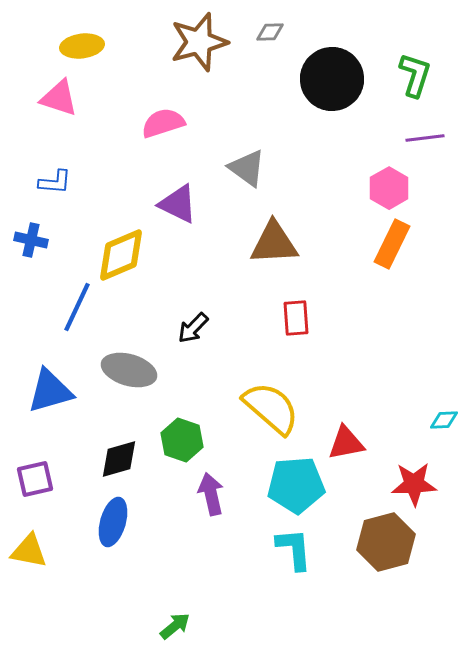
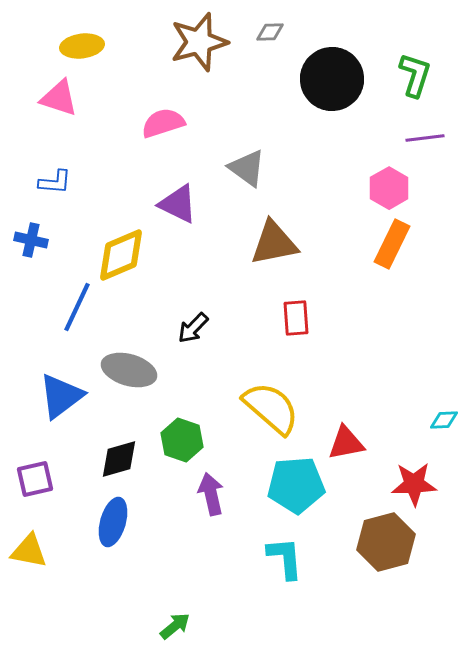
brown triangle: rotated 8 degrees counterclockwise
blue triangle: moved 11 px right, 5 px down; rotated 21 degrees counterclockwise
cyan L-shape: moved 9 px left, 9 px down
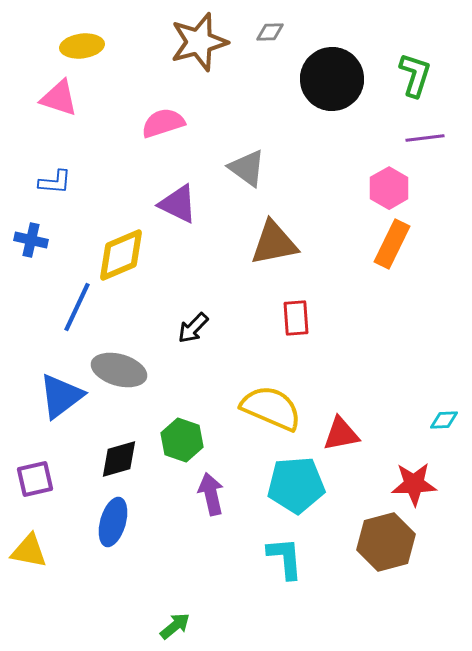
gray ellipse: moved 10 px left
yellow semicircle: rotated 18 degrees counterclockwise
red triangle: moved 5 px left, 9 px up
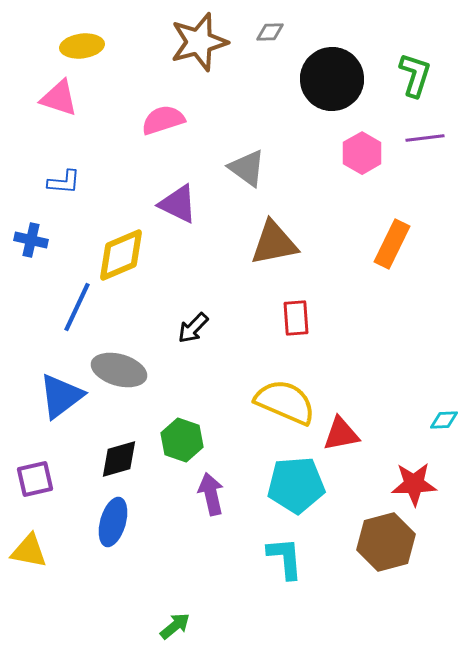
pink semicircle: moved 3 px up
blue L-shape: moved 9 px right
pink hexagon: moved 27 px left, 35 px up
yellow semicircle: moved 14 px right, 6 px up
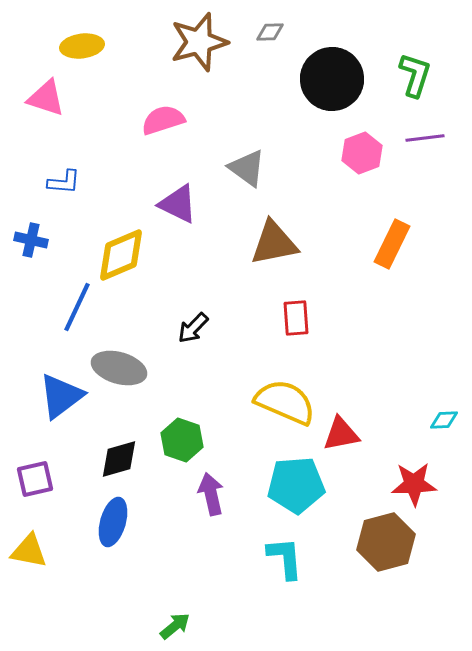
pink triangle: moved 13 px left
pink hexagon: rotated 9 degrees clockwise
gray ellipse: moved 2 px up
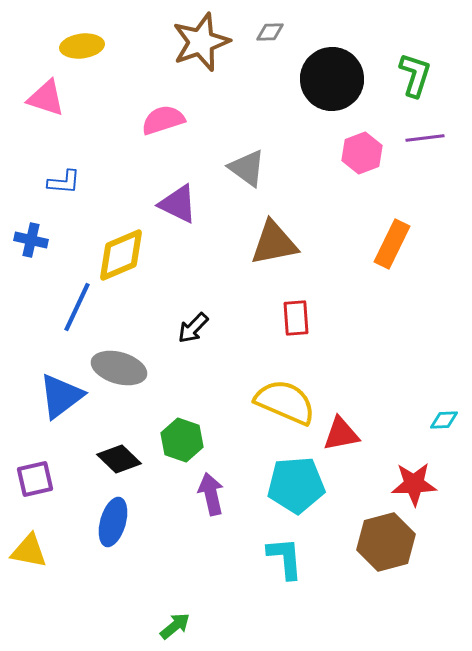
brown star: moved 2 px right; rotated 4 degrees counterclockwise
black diamond: rotated 60 degrees clockwise
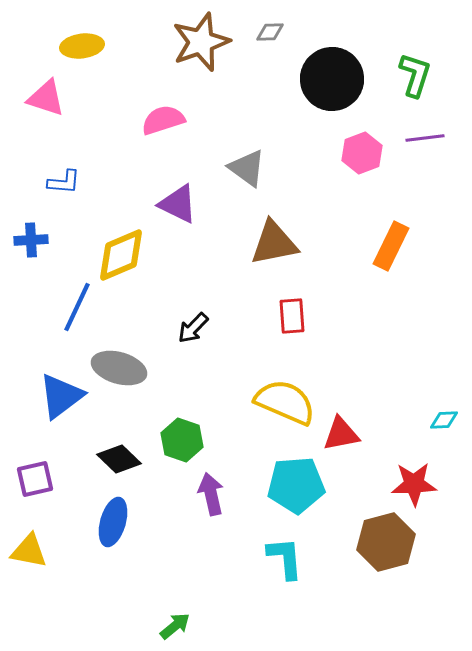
blue cross: rotated 16 degrees counterclockwise
orange rectangle: moved 1 px left, 2 px down
red rectangle: moved 4 px left, 2 px up
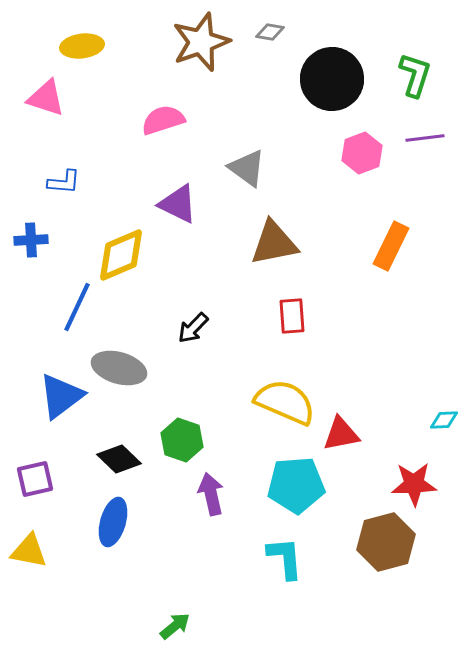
gray diamond: rotated 12 degrees clockwise
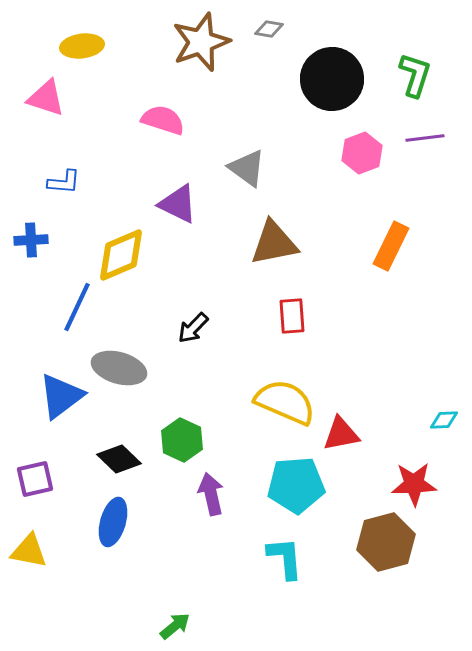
gray diamond: moved 1 px left, 3 px up
pink semicircle: rotated 36 degrees clockwise
green hexagon: rotated 6 degrees clockwise
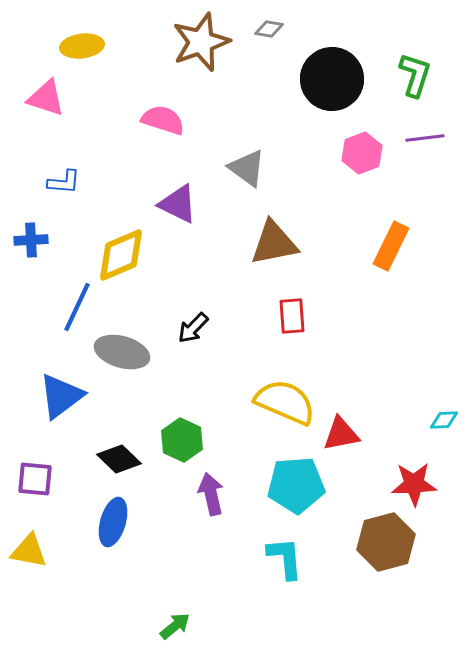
gray ellipse: moved 3 px right, 16 px up
purple square: rotated 18 degrees clockwise
